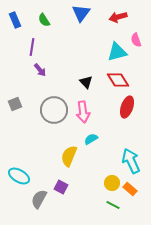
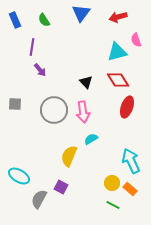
gray square: rotated 24 degrees clockwise
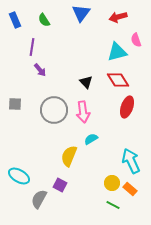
purple square: moved 1 px left, 2 px up
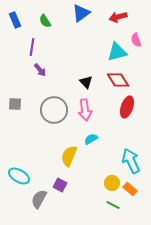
blue triangle: rotated 18 degrees clockwise
green semicircle: moved 1 px right, 1 px down
pink arrow: moved 2 px right, 2 px up
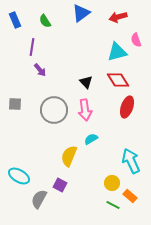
orange rectangle: moved 7 px down
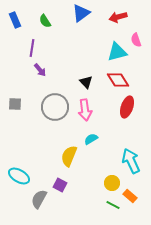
purple line: moved 1 px down
gray circle: moved 1 px right, 3 px up
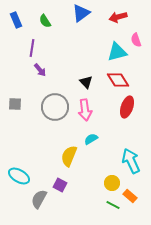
blue rectangle: moved 1 px right
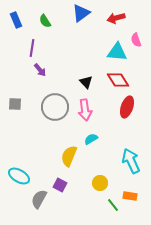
red arrow: moved 2 px left, 1 px down
cyan triangle: rotated 20 degrees clockwise
yellow circle: moved 12 px left
orange rectangle: rotated 32 degrees counterclockwise
green line: rotated 24 degrees clockwise
